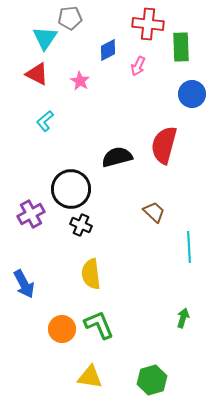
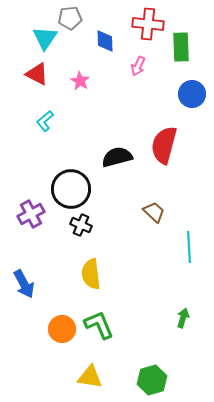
blue diamond: moved 3 px left, 9 px up; rotated 65 degrees counterclockwise
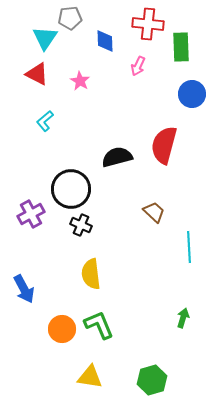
blue arrow: moved 5 px down
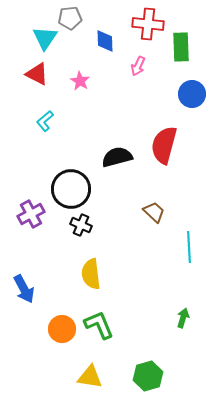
green hexagon: moved 4 px left, 4 px up
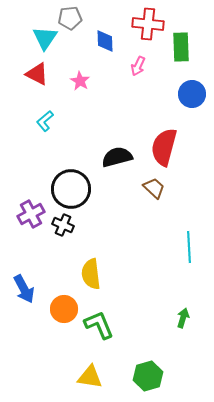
red semicircle: moved 2 px down
brown trapezoid: moved 24 px up
black cross: moved 18 px left
orange circle: moved 2 px right, 20 px up
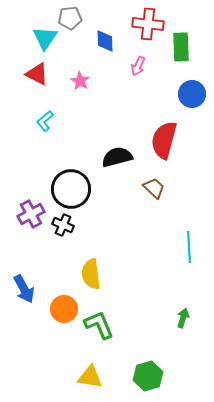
red semicircle: moved 7 px up
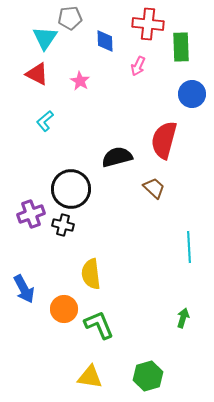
purple cross: rotated 8 degrees clockwise
black cross: rotated 10 degrees counterclockwise
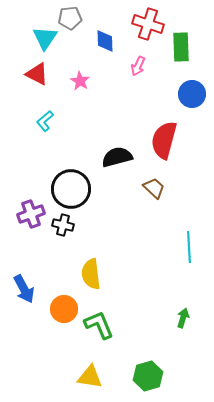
red cross: rotated 12 degrees clockwise
